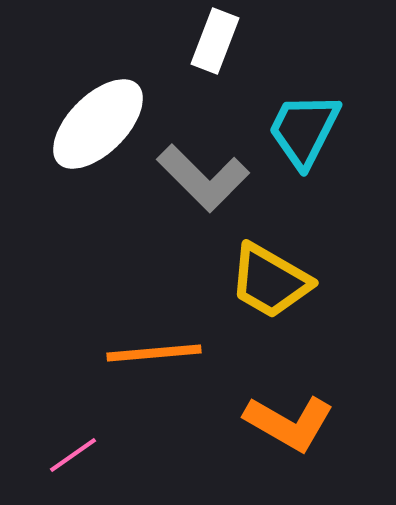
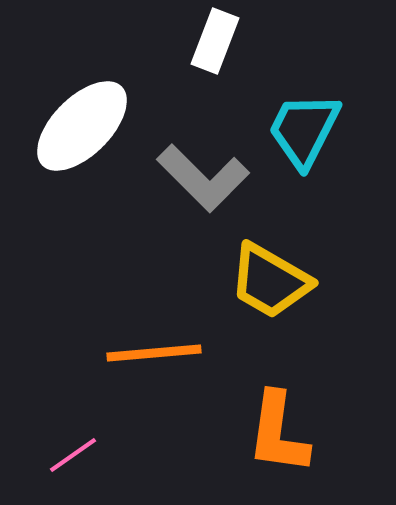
white ellipse: moved 16 px left, 2 px down
orange L-shape: moved 11 px left, 10 px down; rotated 68 degrees clockwise
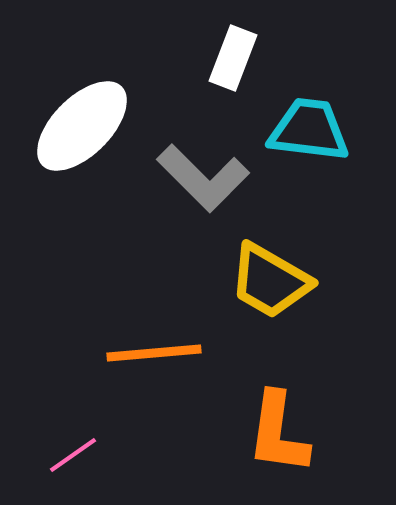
white rectangle: moved 18 px right, 17 px down
cyan trapezoid: moved 5 px right; rotated 70 degrees clockwise
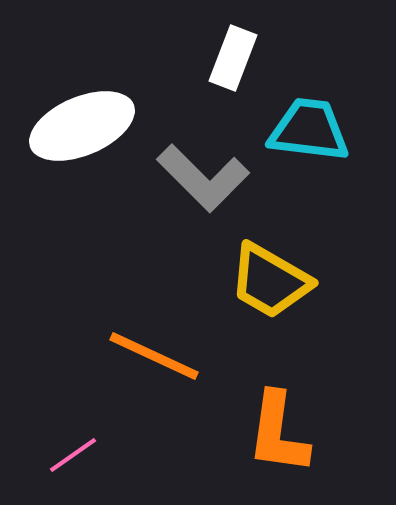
white ellipse: rotated 22 degrees clockwise
orange line: moved 3 px down; rotated 30 degrees clockwise
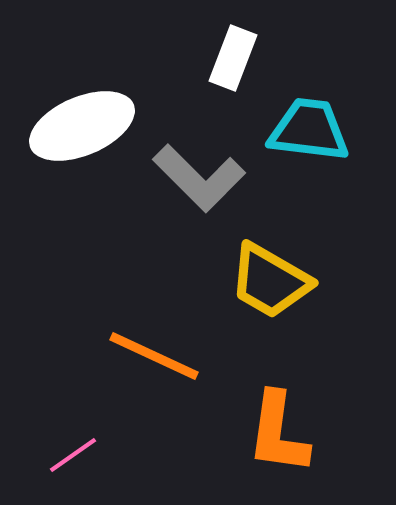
gray L-shape: moved 4 px left
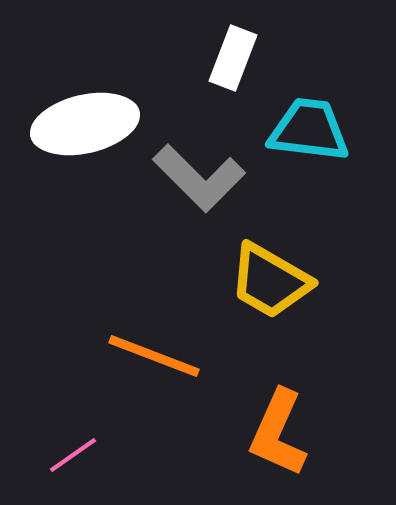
white ellipse: moved 3 px right, 2 px up; rotated 10 degrees clockwise
orange line: rotated 4 degrees counterclockwise
orange L-shape: rotated 16 degrees clockwise
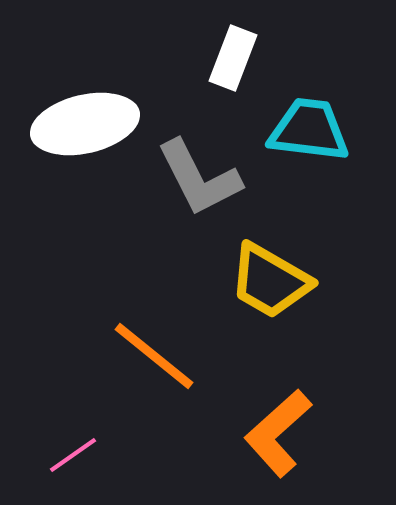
gray L-shape: rotated 18 degrees clockwise
orange line: rotated 18 degrees clockwise
orange L-shape: rotated 24 degrees clockwise
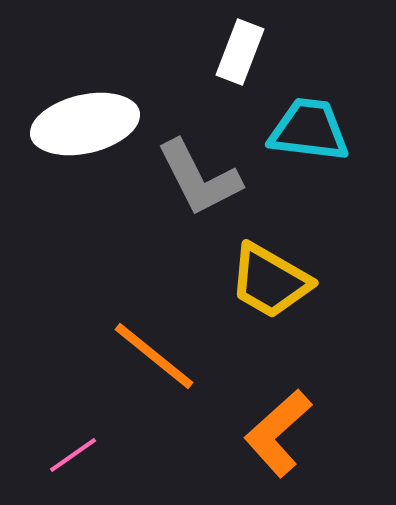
white rectangle: moved 7 px right, 6 px up
